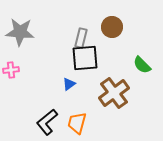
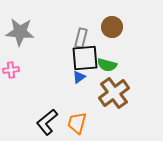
green semicircle: moved 35 px left; rotated 30 degrees counterclockwise
blue triangle: moved 10 px right, 7 px up
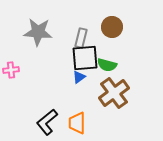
gray star: moved 18 px right
orange trapezoid: rotated 15 degrees counterclockwise
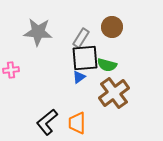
gray rectangle: rotated 18 degrees clockwise
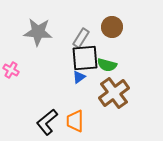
pink cross: rotated 35 degrees clockwise
orange trapezoid: moved 2 px left, 2 px up
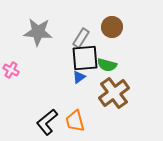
orange trapezoid: rotated 15 degrees counterclockwise
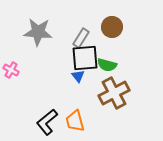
blue triangle: moved 1 px left, 1 px up; rotated 32 degrees counterclockwise
brown cross: rotated 8 degrees clockwise
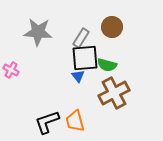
black L-shape: rotated 20 degrees clockwise
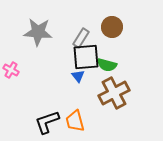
black square: moved 1 px right, 1 px up
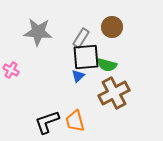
blue triangle: rotated 24 degrees clockwise
